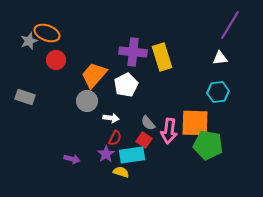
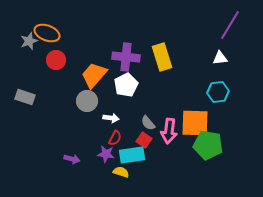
purple cross: moved 7 px left, 5 px down
purple star: rotated 30 degrees counterclockwise
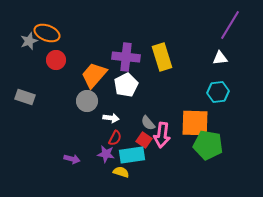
pink arrow: moved 7 px left, 4 px down
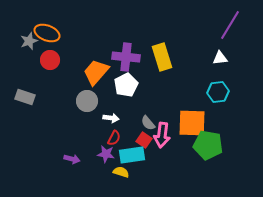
red circle: moved 6 px left
orange trapezoid: moved 2 px right, 3 px up
orange square: moved 3 px left
red semicircle: moved 1 px left
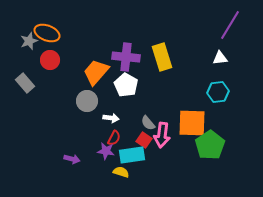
white pentagon: rotated 15 degrees counterclockwise
gray rectangle: moved 14 px up; rotated 30 degrees clockwise
green pentagon: moved 2 px right; rotated 28 degrees clockwise
purple star: moved 3 px up
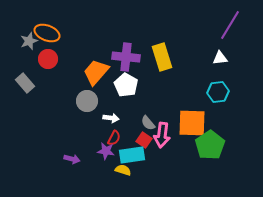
red circle: moved 2 px left, 1 px up
yellow semicircle: moved 2 px right, 2 px up
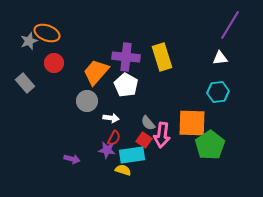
red circle: moved 6 px right, 4 px down
purple star: moved 1 px right, 1 px up
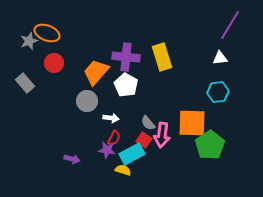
cyan rectangle: moved 1 px up; rotated 20 degrees counterclockwise
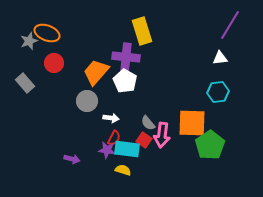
yellow rectangle: moved 20 px left, 26 px up
white pentagon: moved 1 px left, 4 px up
cyan rectangle: moved 5 px left, 5 px up; rotated 35 degrees clockwise
